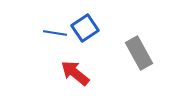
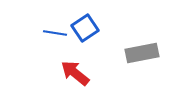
gray rectangle: moved 3 px right; rotated 72 degrees counterclockwise
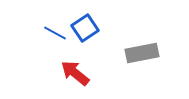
blue line: rotated 20 degrees clockwise
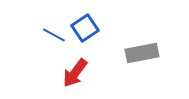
blue line: moved 1 px left, 2 px down
red arrow: rotated 92 degrees counterclockwise
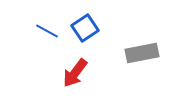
blue line: moved 7 px left, 4 px up
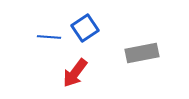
blue line: moved 2 px right, 6 px down; rotated 25 degrees counterclockwise
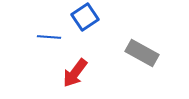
blue square: moved 11 px up
gray rectangle: rotated 40 degrees clockwise
